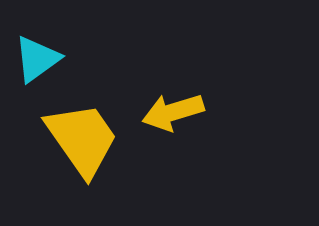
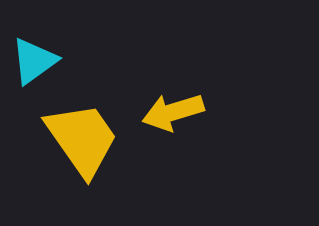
cyan triangle: moved 3 px left, 2 px down
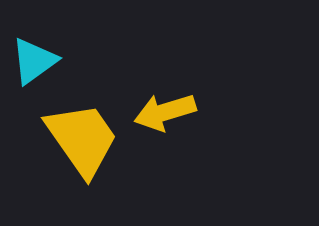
yellow arrow: moved 8 px left
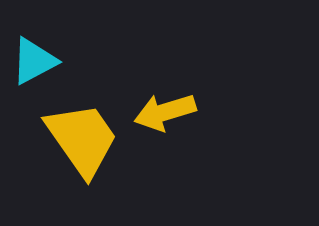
cyan triangle: rotated 8 degrees clockwise
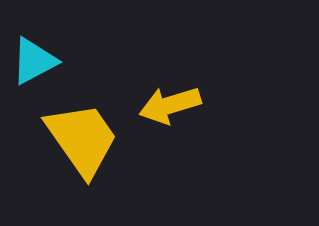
yellow arrow: moved 5 px right, 7 px up
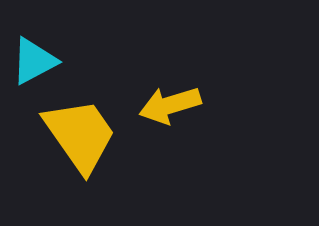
yellow trapezoid: moved 2 px left, 4 px up
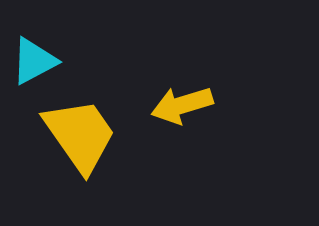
yellow arrow: moved 12 px right
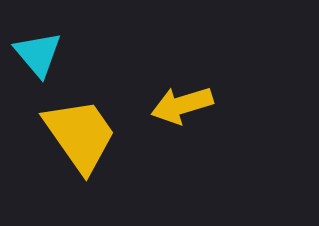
cyan triangle: moved 4 px right, 7 px up; rotated 42 degrees counterclockwise
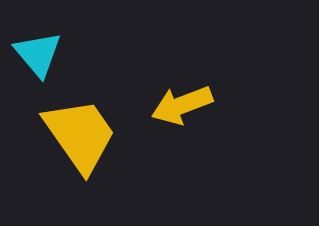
yellow arrow: rotated 4 degrees counterclockwise
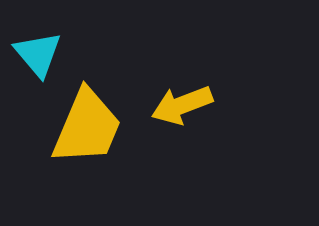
yellow trapezoid: moved 7 px right, 8 px up; rotated 58 degrees clockwise
